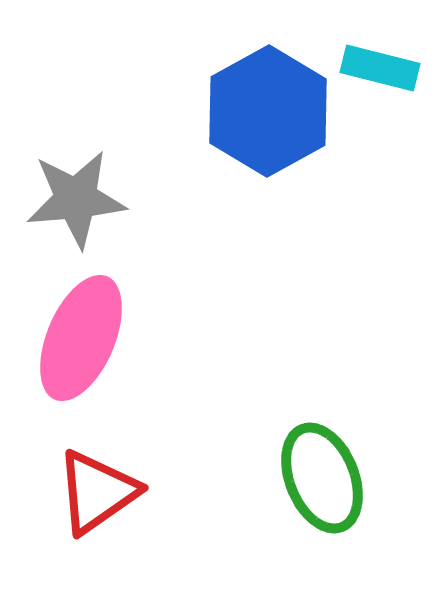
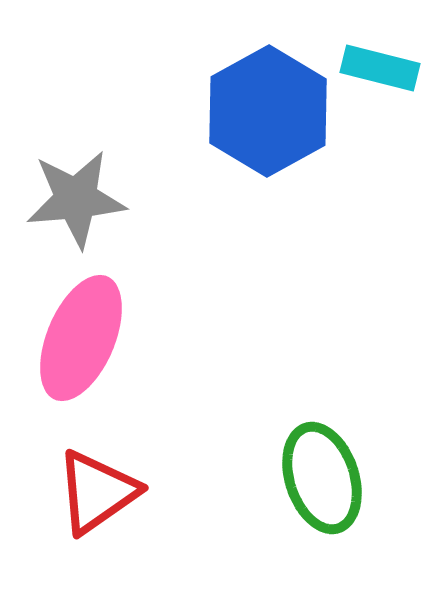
green ellipse: rotated 4 degrees clockwise
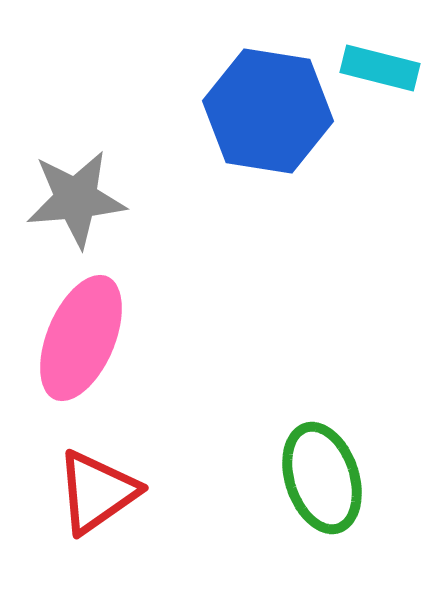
blue hexagon: rotated 22 degrees counterclockwise
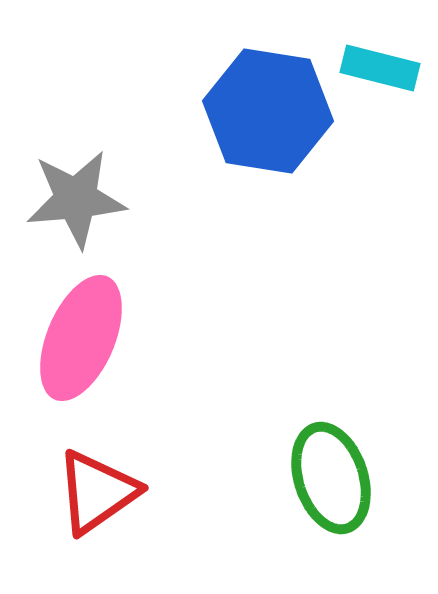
green ellipse: moved 9 px right
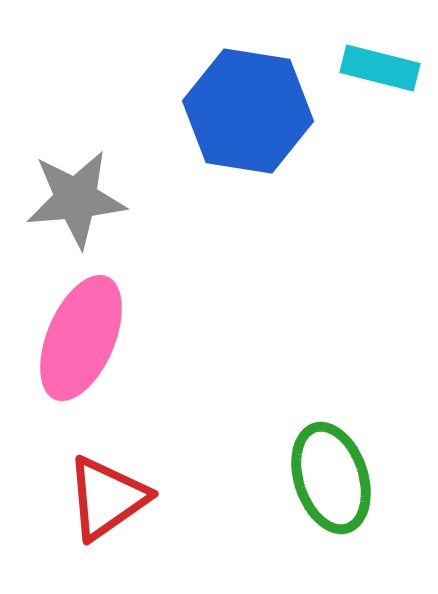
blue hexagon: moved 20 px left
red triangle: moved 10 px right, 6 px down
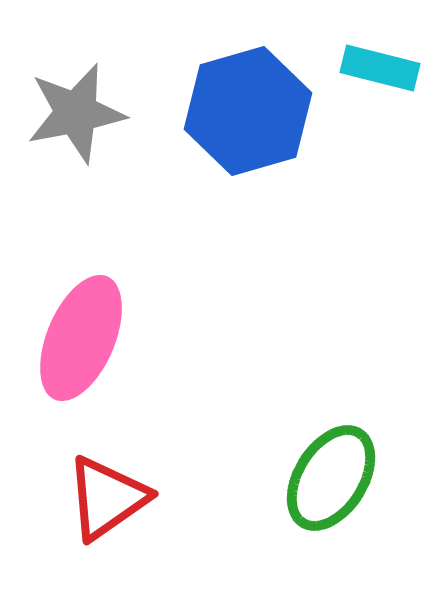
blue hexagon: rotated 25 degrees counterclockwise
gray star: moved 86 px up; rotated 6 degrees counterclockwise
green ellipse: rotated 50 degrees clockwise
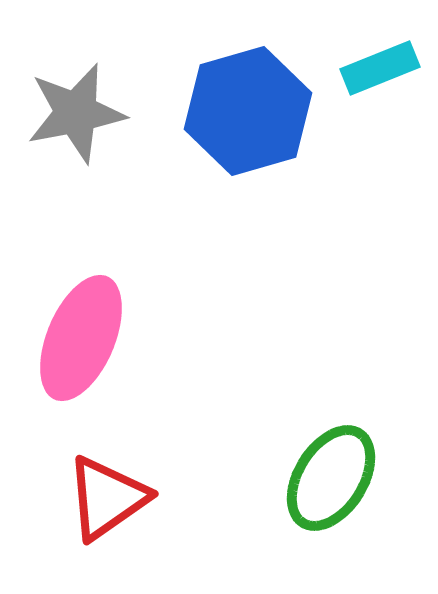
cyan rectangle: rotated 36 degrees counterclockwise
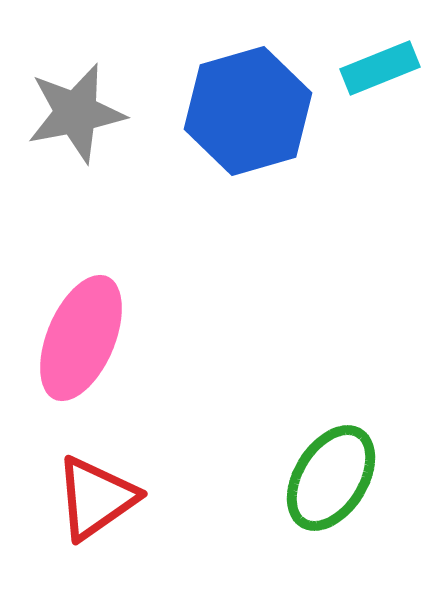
red triangle: moved 11 px left
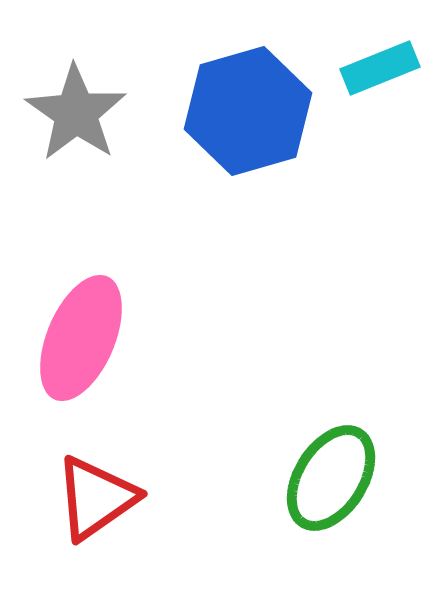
gray star: rotated 26 degrees counterclockwise
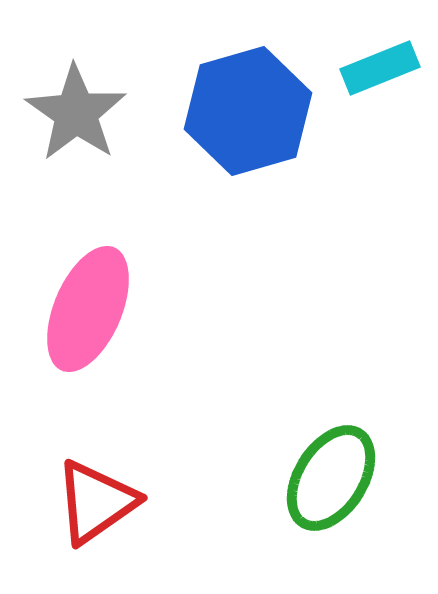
pink ellipse: moved 7 px right, 29 px up
red triangle: moved 4 px down
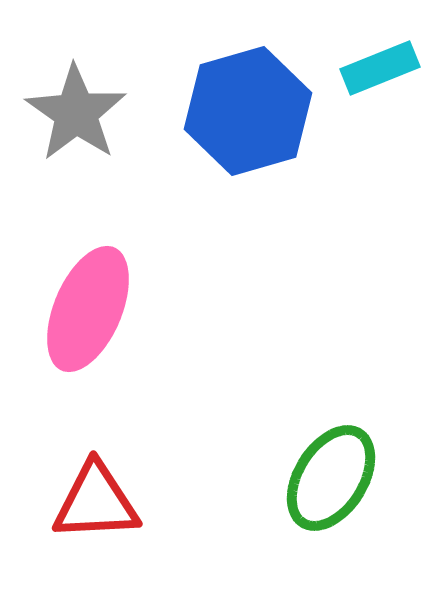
red triangle: rotated 32 degrees clockwise
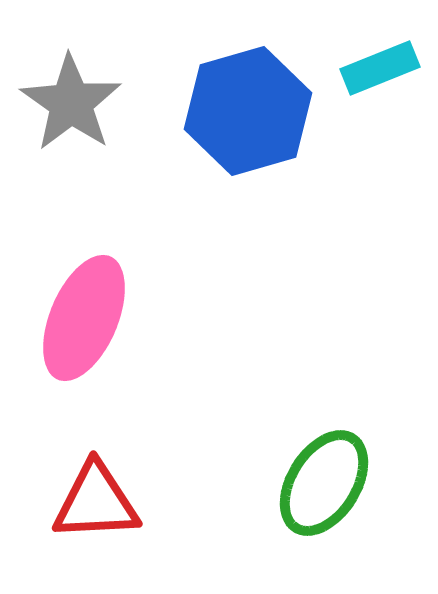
gray star: moved 5 px left, 10 px up
pink ellipse: moved 4 px left, 9 px down
green ellipse: moved 7 px left, 5 px down
